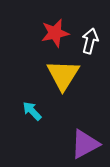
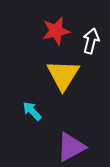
red star: moved 1 px right, 2 px up
white arrow: moved 1 px right
purple triangle: moved 14 px left, 3 px down
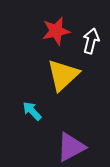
yellow triangle: rotated 15 degrees clockwise
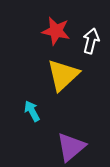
red star: rotated 24 degrees clockwise
cyan arrow: rotated 15 degrees clockwise
purple triangle: rotated 12 degrees counterclockwise
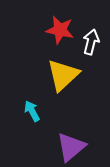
red star: moved 4 px right, 1 px up
white arrow: moved 1 px down
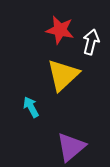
cyan arrow: moved 1 px left, 4 px up
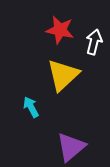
white arrow: moved 3 px right
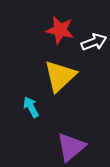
white arrow: rotated 55 degrees clockwise
yellow triangle: moved 3 px left, 1 px down
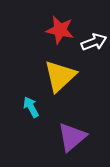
purple triangle: moved 1 px right, 10 px up
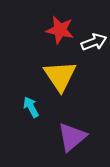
yellow triangle: rotated 21 degrees counterclockwise
